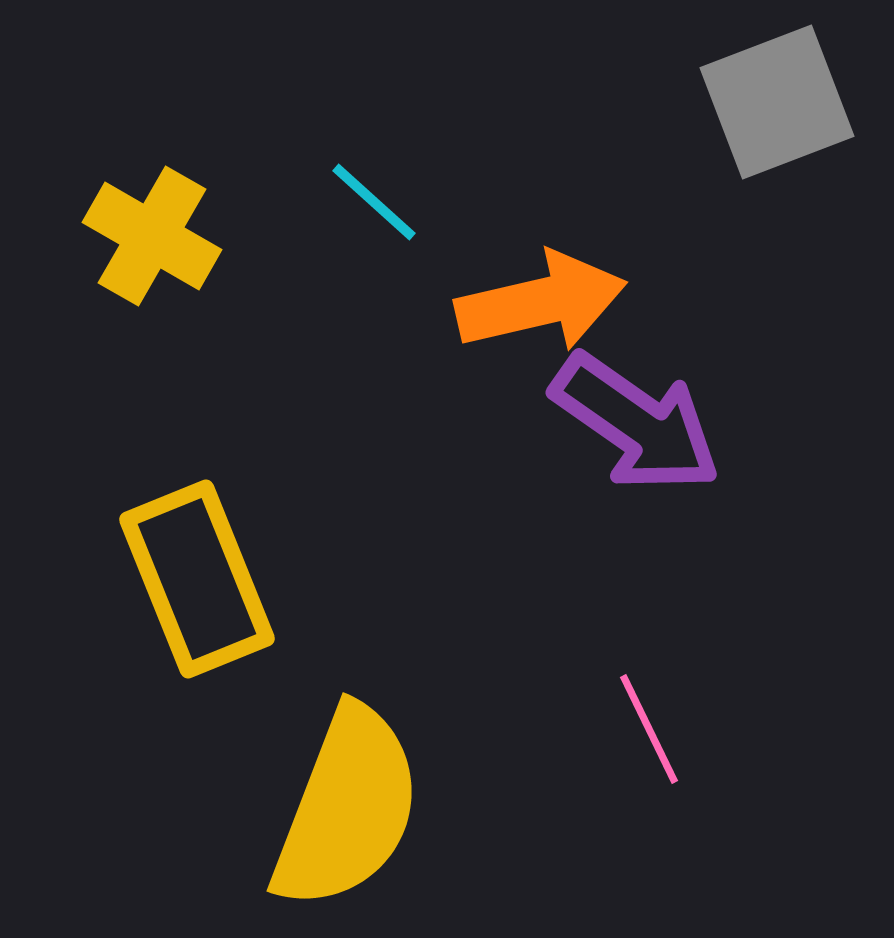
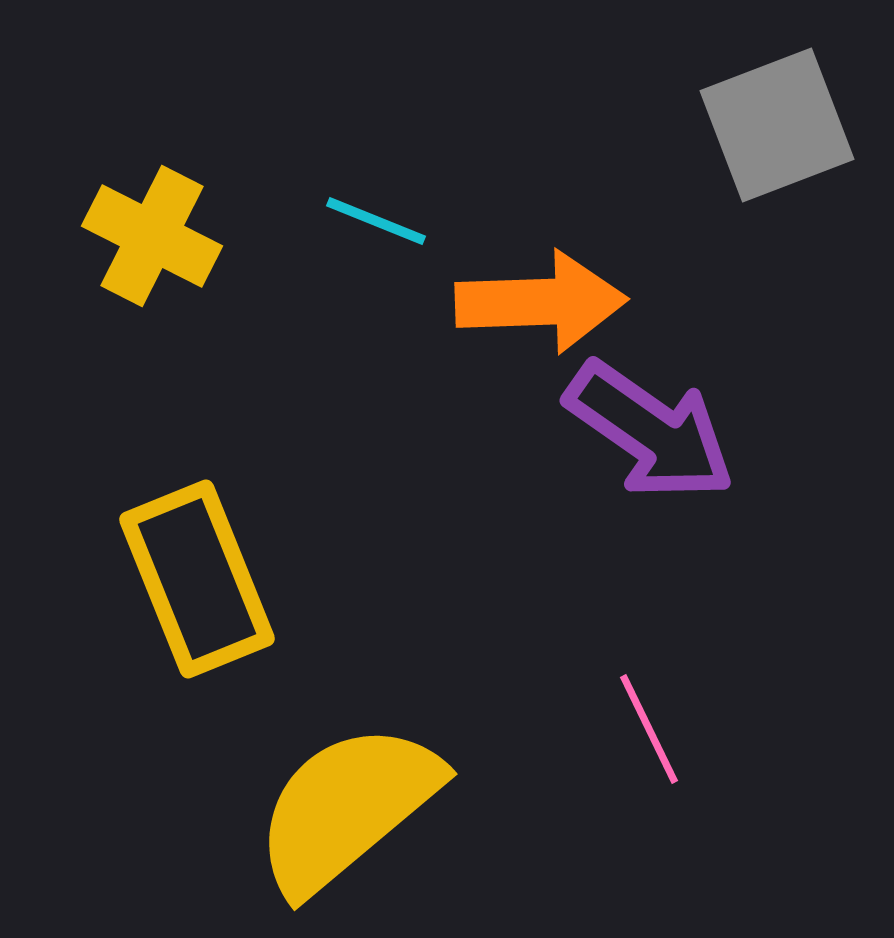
gray square: moved 23 px down
cyan line: moved 2 px right, 19 px down; rotated 20 degrees counterclockwise
yellow cross: rotated 3 degrees counterclockwise
orange arrow: rotated 11 degrees clockwise
purple arrow: moved 14 px right, 8 px down
yellow semicircle: rotated 151 degrees counterclockwise
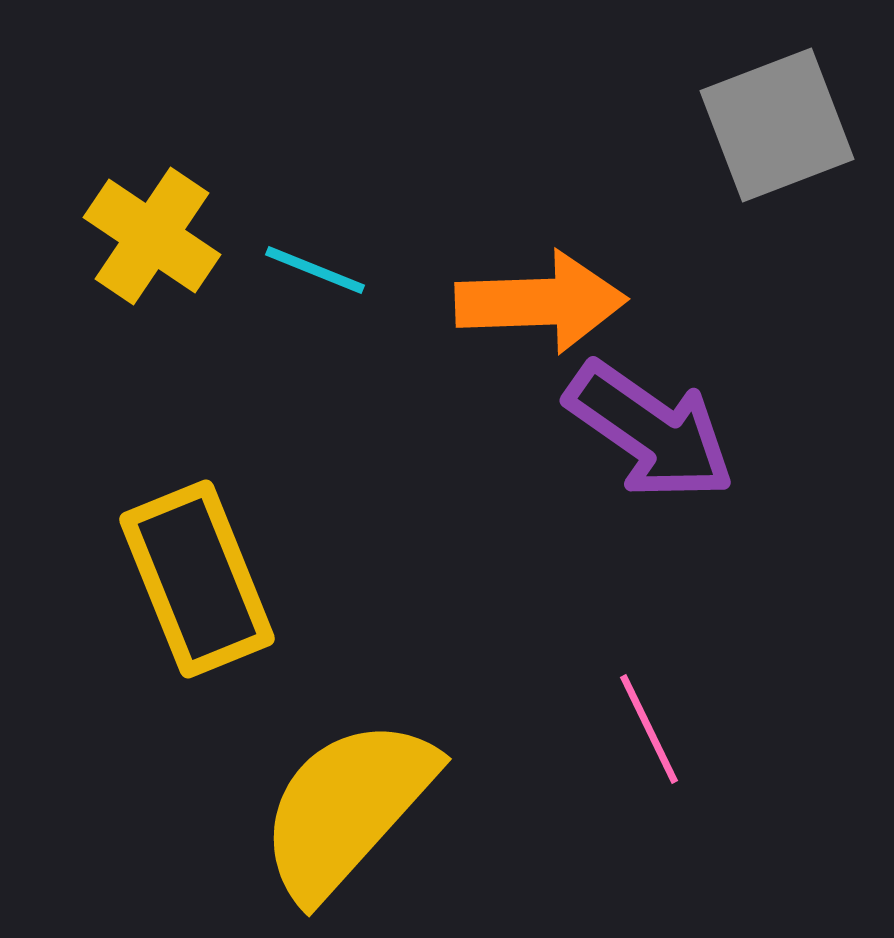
cyan line: moved 61 px left, 49 px down
yellow cross: rotated 7 degrees clockwise
yellow semicircle: rotated 8 degrees counterclockwise
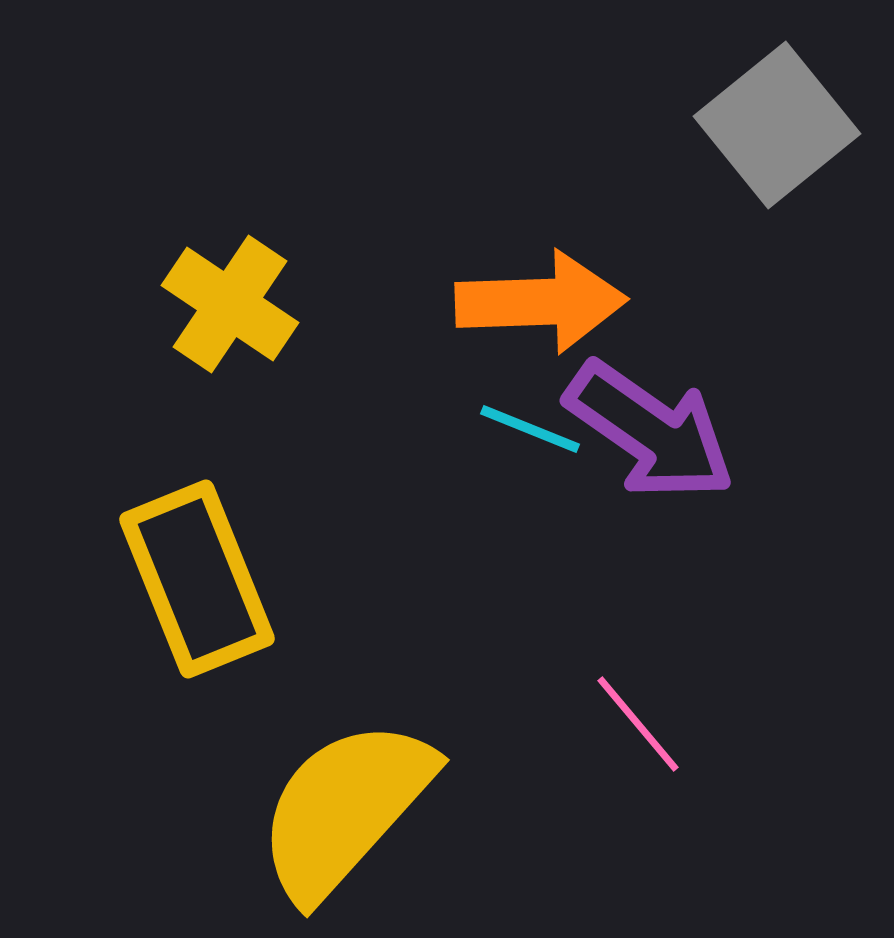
gray square: rotated 18 degrees counterclockwise
yellow cross: moved 78 px right, 68 px down
cyan line: moved 215 px right, 159 px down
pink line: moved 11 px left, 5 px up; rotated 14 degrees counterclockwise
yellow semicircle: moved 2 px left, 1 px down
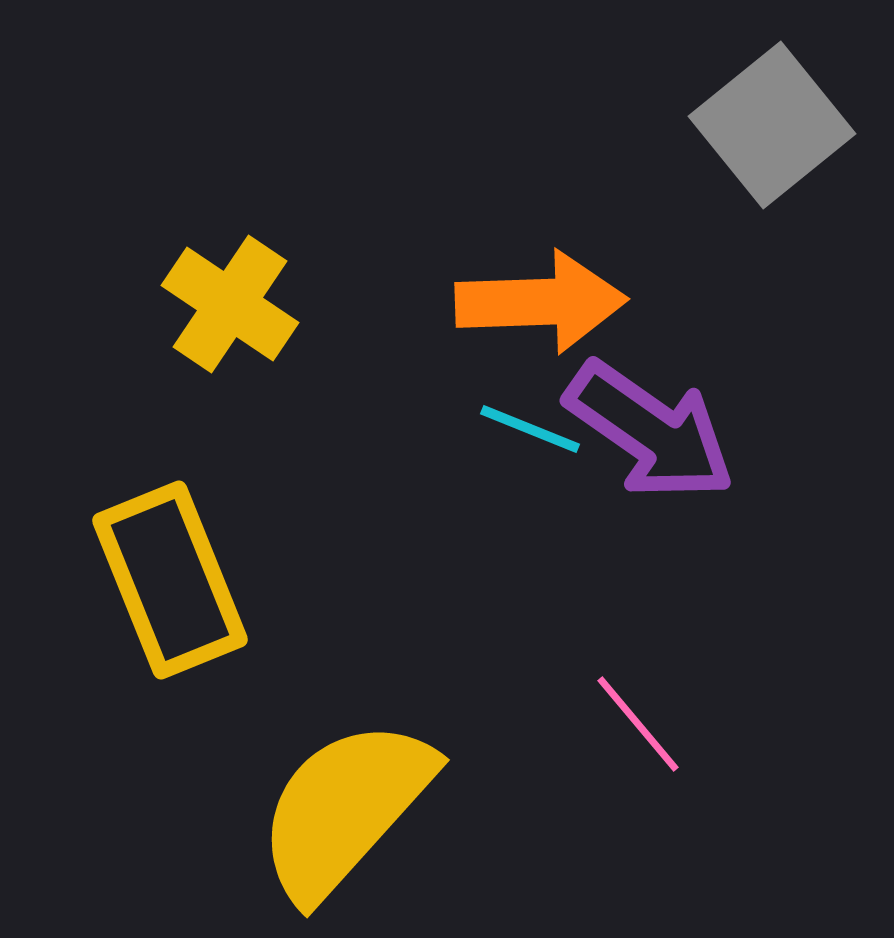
gray square: moved 5 px left
yellow rectangle: moved 27 px left, 1 px down
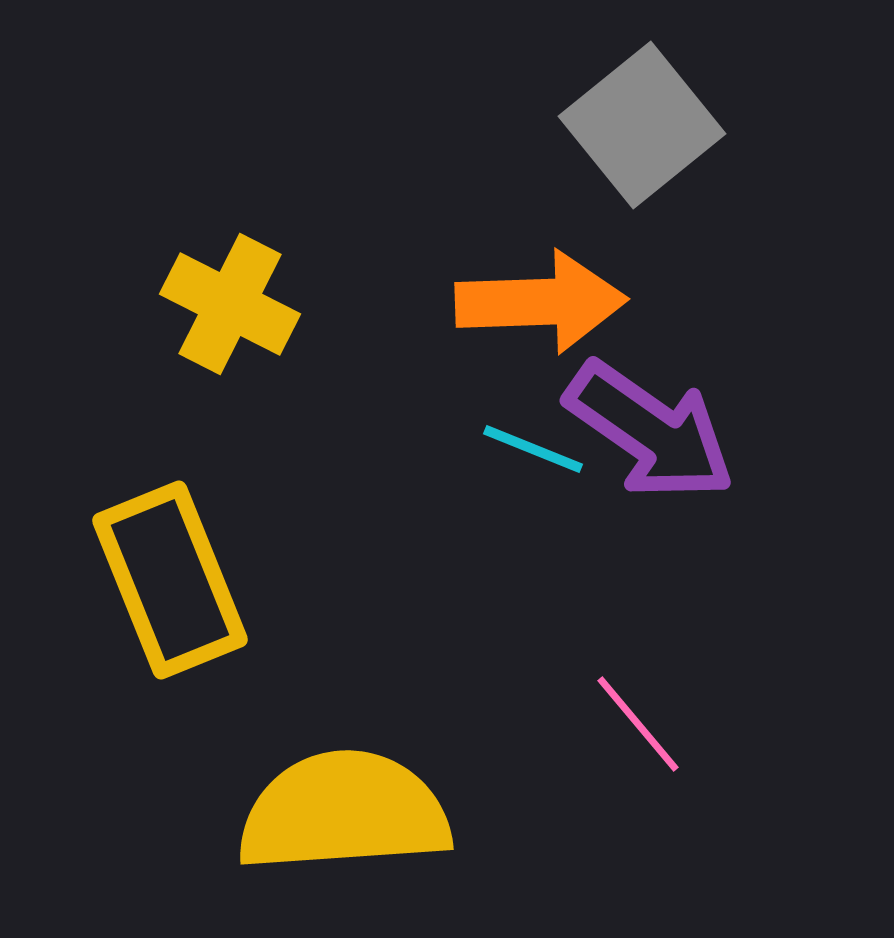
gray square: moved 130 px left
yellow cross: rotated 7 degrees counterclockwise
cyan line: moved 3 px right, 20 px down
yellow semicircle: moved 1 px left, 3 px down; rotated 44 degrees clockwise
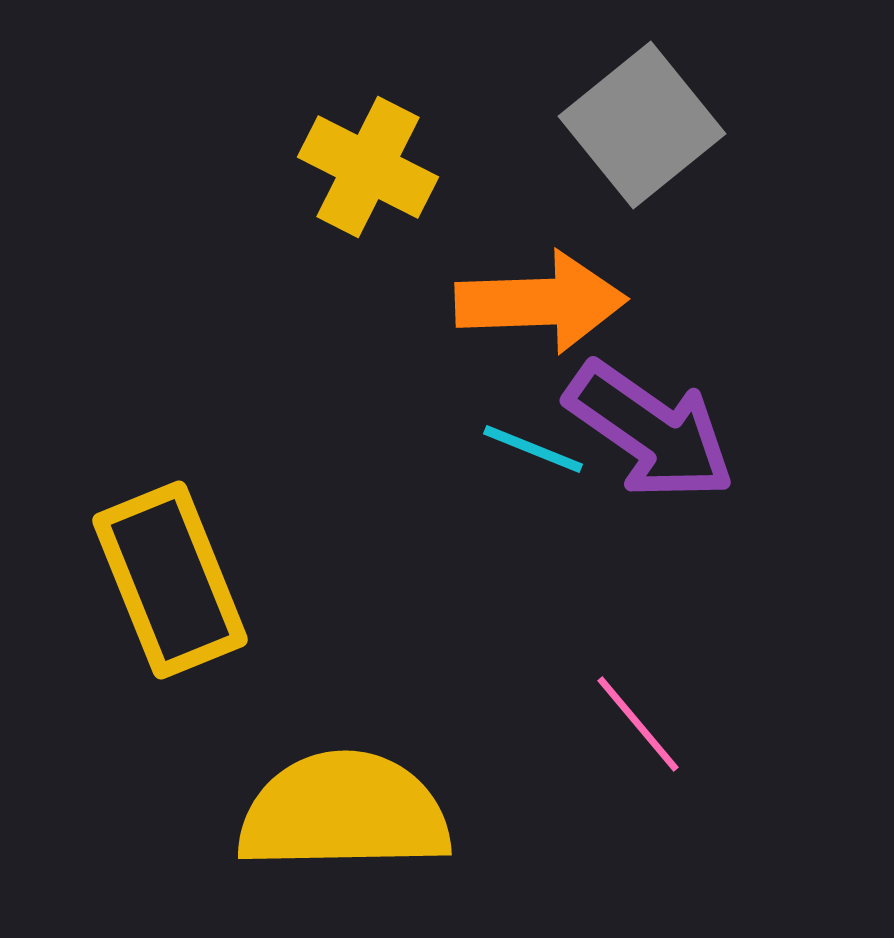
yellow cross: moved 138 px right, 137 px up
yellow semicircle: rotated 3 degrees clockwise
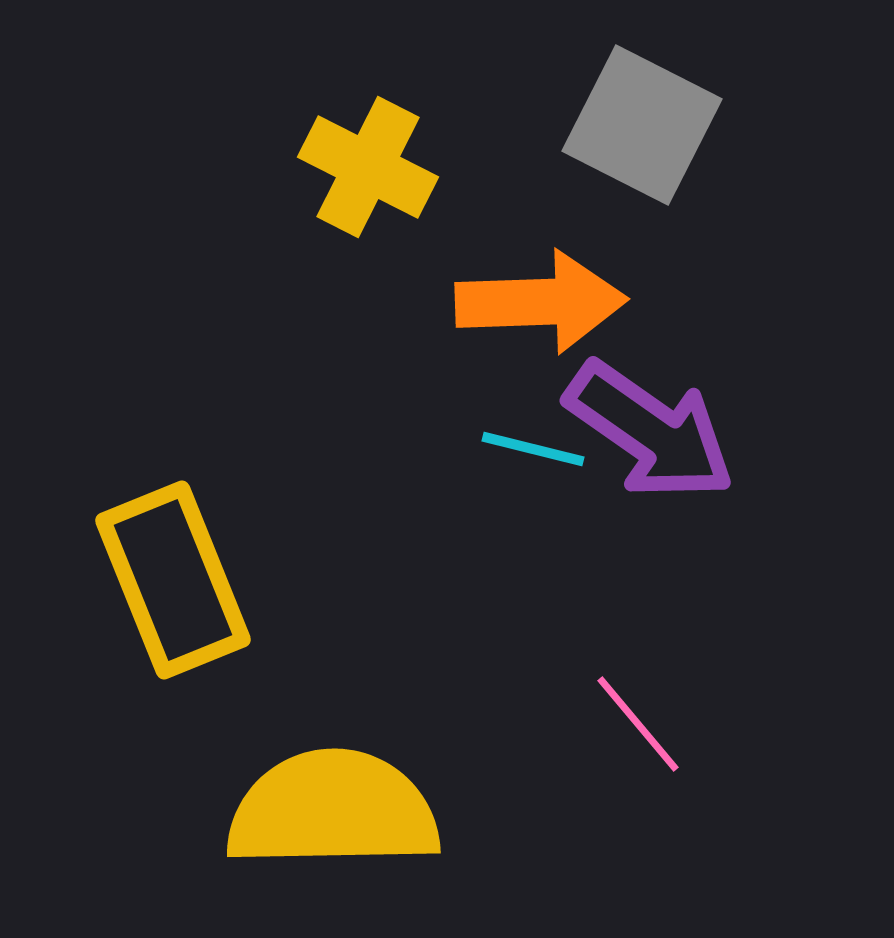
gray square: rotated 24 degrees counterclockwise
cyan line: rotated 8 degrees counterclockwise
yellow rectangle: moved 3 px right
yellow semicircle: moved 11 px left, 2 px up
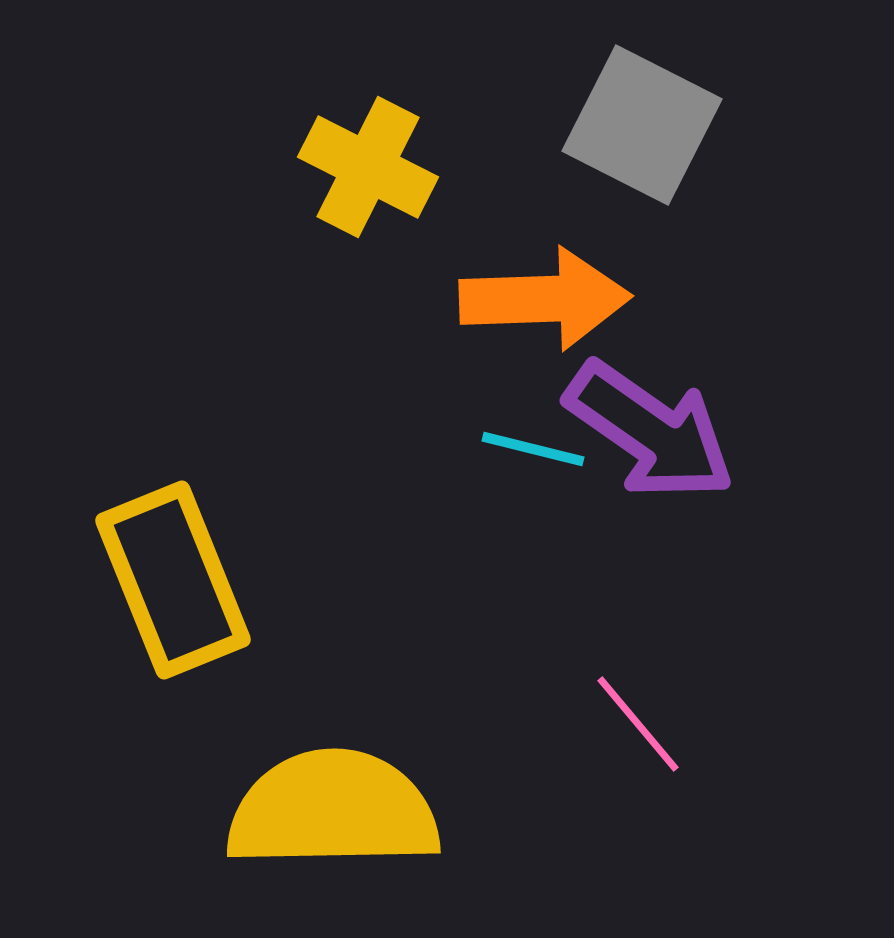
orange arrow: moved 4 px right, 3 px up
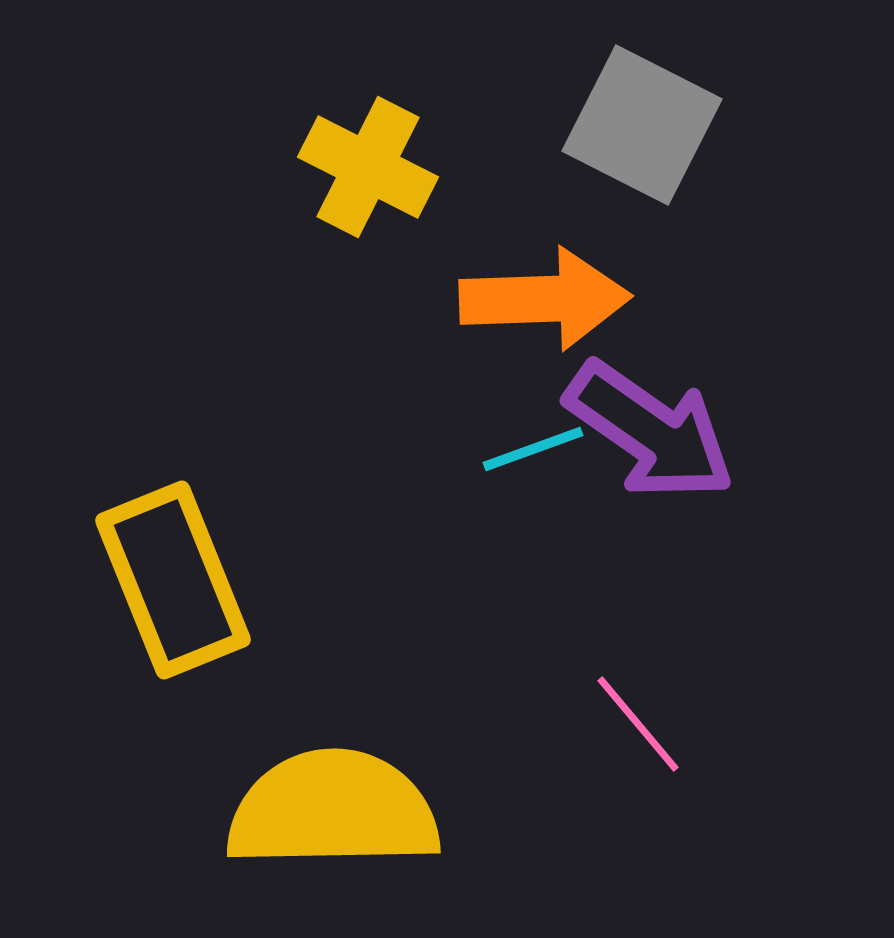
cyan line: rotated 34 degrees counterclockwise
